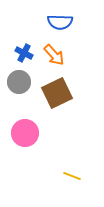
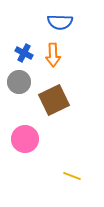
orange arrow: moved 1 px left; rotated 40 degrees clockwise
brown square: moved 3 px left, 7 px down
pink circle: moved 6 px down
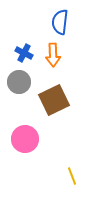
blue semicircle: rotated 95 degrees clockwise
yellow line: rotated 48 degrees clockwise
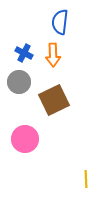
yellow line: moved 14 px right, 3 px down; rotated 18 degrees clockwise
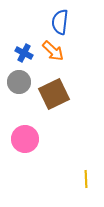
orange arrow: moved 4 px up; rotated 45 degrees counterclockwise
brown square: moved 6 px up
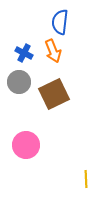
orange arrow: rotated 25 degrees clockwise
pink circle: moved 1 px right, 6 px down
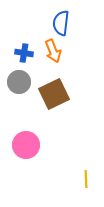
blue semicircle: moved 1 px right, 1 px down
blue cross: rotated 18 degrees counterclockwise
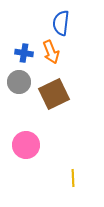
orange arrow: moved 2 px left, 1 px down
yellow line: moved 13 px left, 1 px up
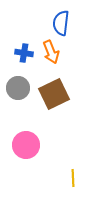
gray circle: moved 1 px left, 6 px down
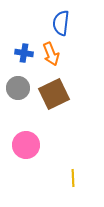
orange arrow: moved 2 px down
